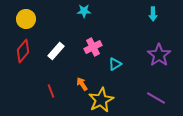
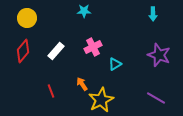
yellow circle: moved 1 px right, 1 px up
purple star: rotated 15 degrees counterclockwise
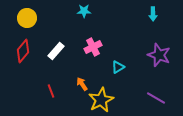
cyan triangle: moved 3 px right, 3 px down
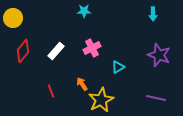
yellow circle: moved 14 px left
pink cross: moved 1 px left, 1 px down
purple line: rotated 18 degrees counterclockwise
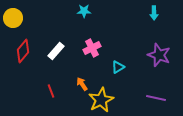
cyan arrow: moved 1 px right, 1 px up
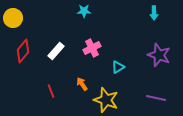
yellow star: moved 5 px right; rotated 25 degrees counterclockwise
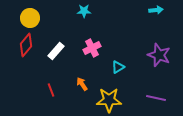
cyan arrow: moved 2 px right, 3 px up; rotated 96 degrees counterclockwise
yellow circle: moved 17 px right
red diamond: moved 3 px right, 6 px up
red line: moved 1 px up
yellow star: moved 3 px right; rotated 20 degrees counterclockwise
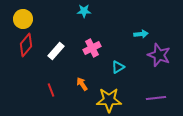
cyan arrow: moved 15 px left, 24 px down
yellow circle: moved 7 px left, 1 px down
purple line: rotated 18 degrees counterclockwise
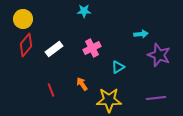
white rectangle: moved 2 px left, 2 px up; rotated 12 degrees clockwise
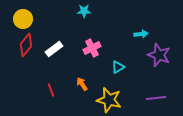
yellow star: rotated 15 degrees clockwise
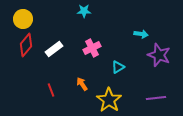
cyan arrow: rotated 16 degrees clockwise
yellow star: rotated 20 degrees clockwise
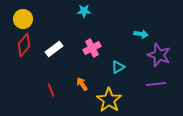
red diamond: moved 2 px left
purple line: moved 14 px up
